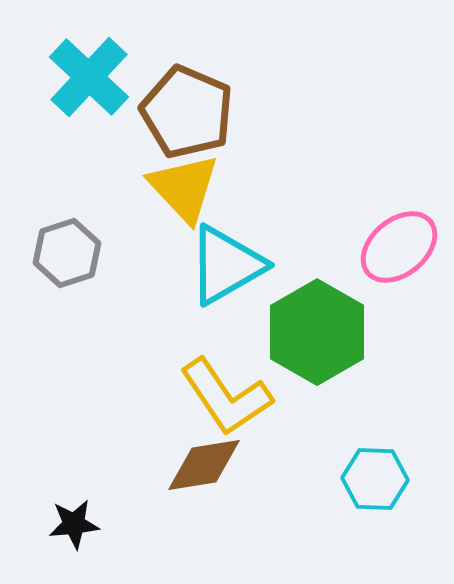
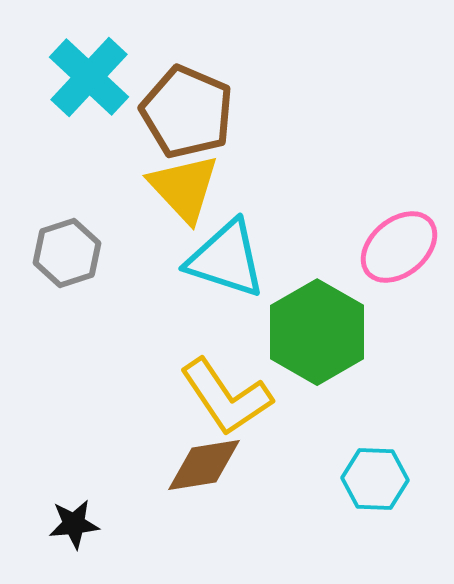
cyan triangle: moved 6 px up; rotated 48 degrees clockwise
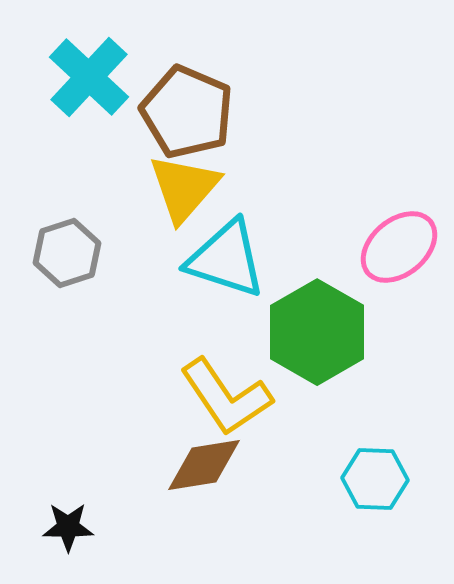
yellow triangle: rotated 24 degrees clockwise
black star: moved 6 px left, 3 px down; rotated 6 degrees clockwise
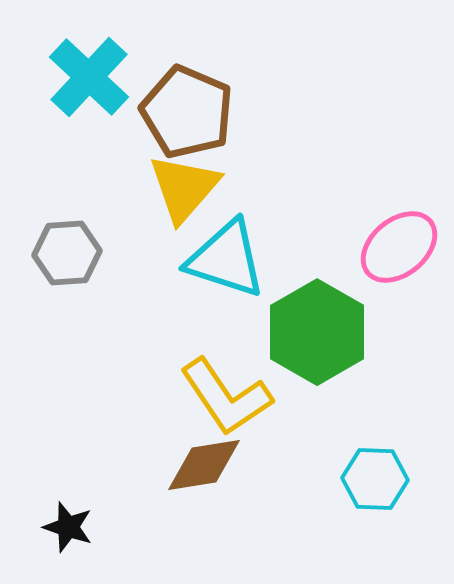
gray hexagon: rotated 14 degrees clockwise
black star: rotated 18 degrees clockwise
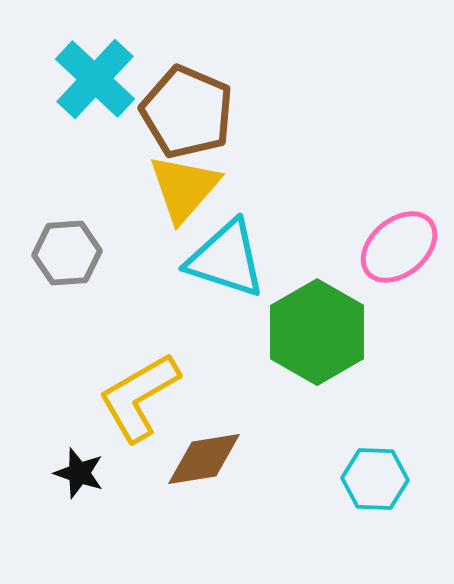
cyan cross: moved 6 px right, 2 px down
yellow L-shape: moved 87 px left; rotated 94 degrees clockwise
brown diamond: moved 6 px up
black star: moved 11 px right, 54 px up
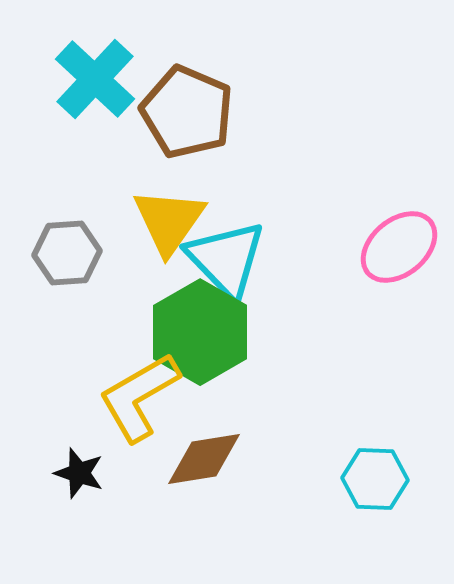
yellow triangle: moved 15 px left, 33 px down; rotated 6 degrees counterclockwise
cyan triangle: rotated 28 degrees clockwise
green hexagon: moved 117 px left
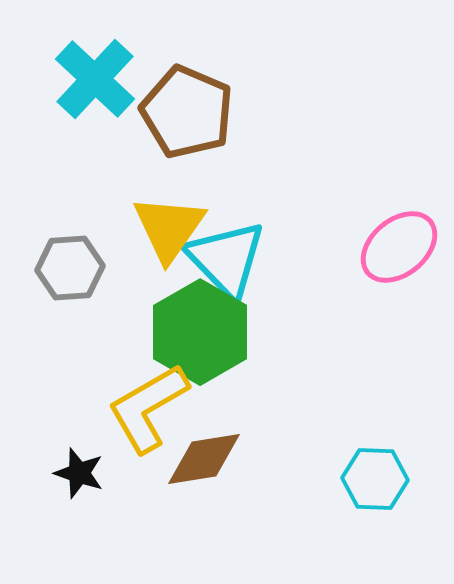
yellow triangle: moved 7 px down
gray hexagon: moved 3 px right, 15 px down
yellow L-shape: moved 9 px right, 11 px down
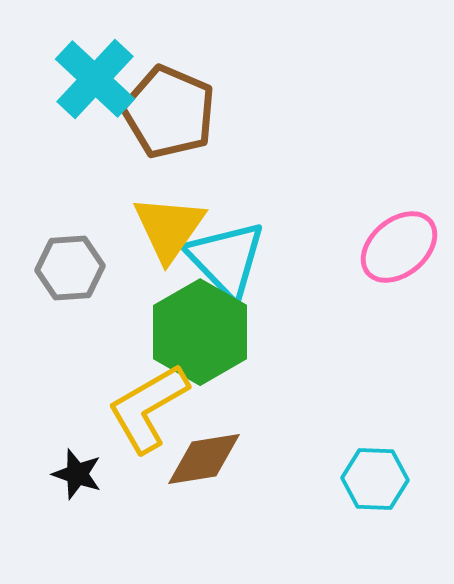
brown pentagon: moved 18 px left
black star: moved 2 px left, 1 px down
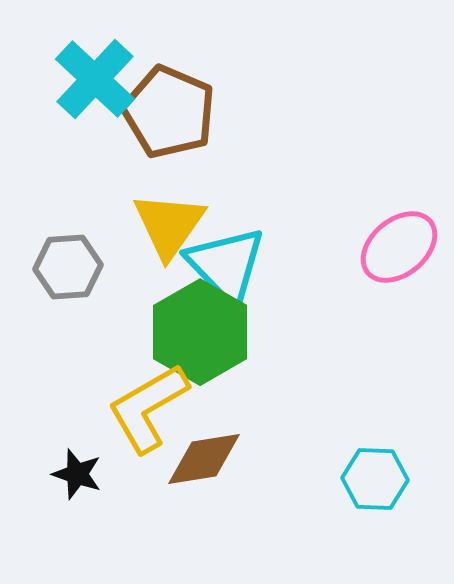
yellow triangle: moved 3 px up
cyan triangle: moved 6 px down
gray hexagon: moved 2 px left, 1 px up
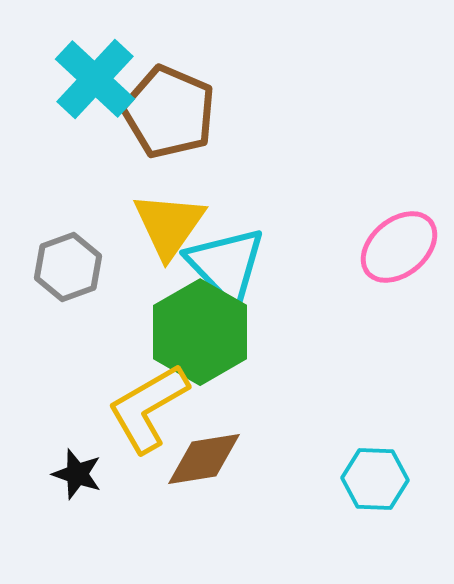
gray hexagon: rotated 16 degrees counterclockwise
